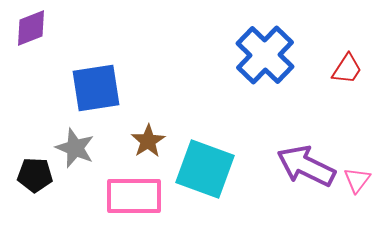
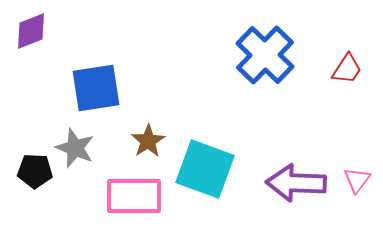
purple diamond: moved 3 px down
purple arrow: moved 10 px left, 17 px down; rotated 24 degrees counterclockwise
black pentagon: moved 4 px up
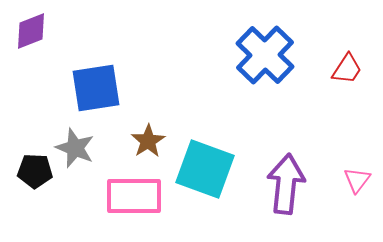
purple arrow: moved 10 px left, 1 px down; rotated 94 degrees clockwise
